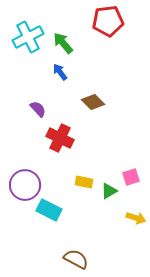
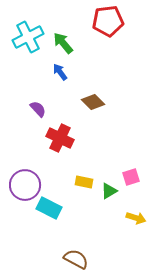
cyan rectangle: moved 2 px up
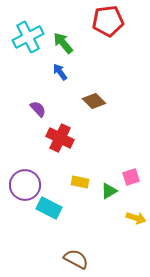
brown diamond: moved 1 px right, 1 px up
yellow rectangle: moved 4 px left
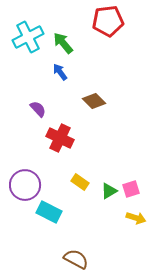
pink square: moved 12 px down
yellow rectangle: rotated 24 degrees clockwise
cyan rectangle: moved 4 px down
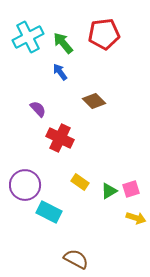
red pentagon: moved 4 px left, 13 px down
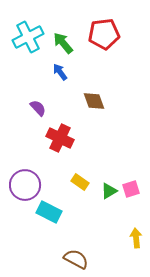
brown diamond: rotated 25 degrees clockwise
purple semicircle: moved 1 px up
yellow arrow: moved 20 px down; rotated 114 degrees counterclockwise
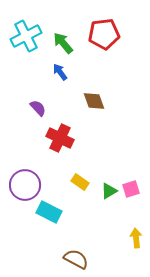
cyan cross: moved 2 px left, 1 px up
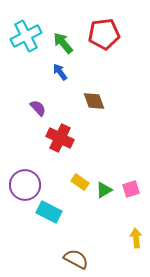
green triangle: moved 5 px left, 1 px up
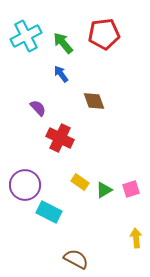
blue arrow: moved 1 px right, 2 px down
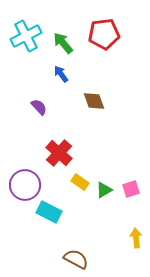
purple semicircle: moved 1 px right, 1 px up
red cross: moved 1 px left, 15 px down; rotated 16 degrees clockwise
